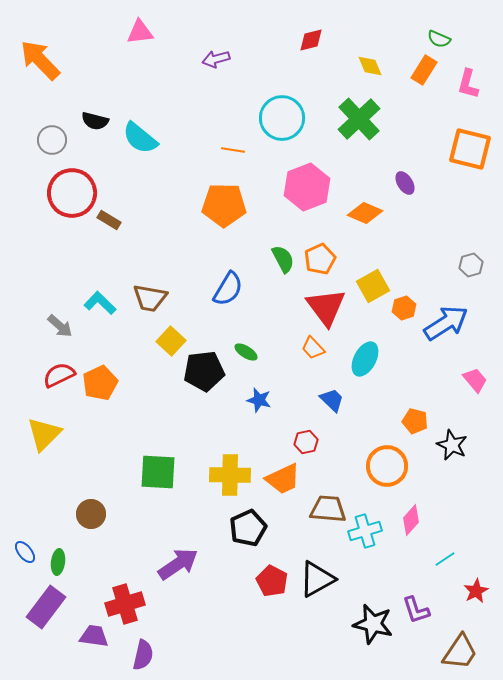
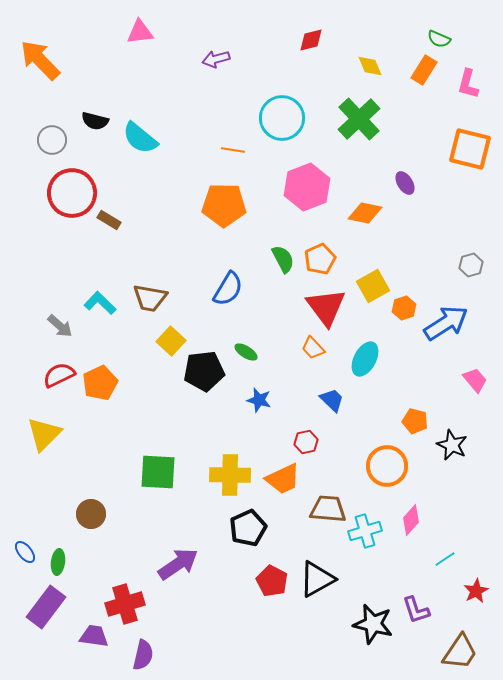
orange diamond at (365, 213): rotated 12 degrees counterclockwise
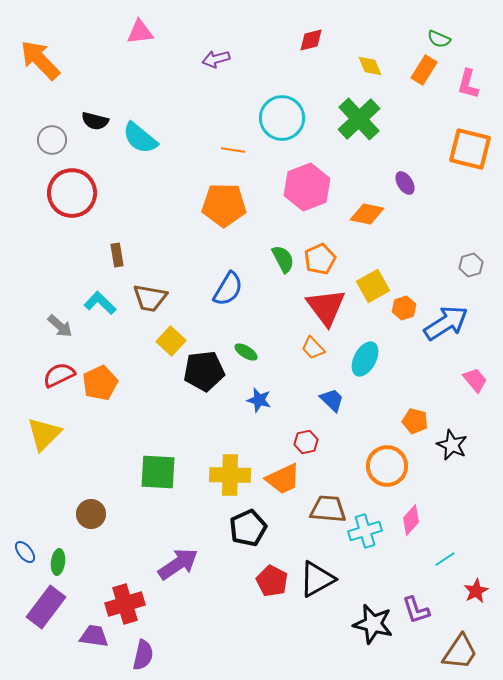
orange diamond at (365, 213): moved 2 px right, 1 px down
brown rectangle at (109, 220): moved 8 px right, 35 px down; rotated 50 degrees clockwise
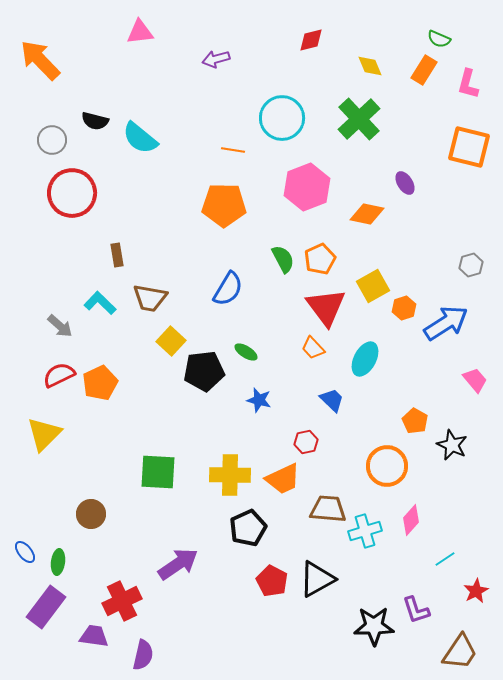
orange square at (470, 149): moved 1 px left, 2 px up
orange pentagon at (415, 421): rotated 15 degrees clockwise
red cross at (125, 604): moved 3 px left, 3 px up; rotated 9 degrees counterclockwise
black star at (373, 624): moved 1 px right, 2 px down; rotated 15 degrees counterclockwise
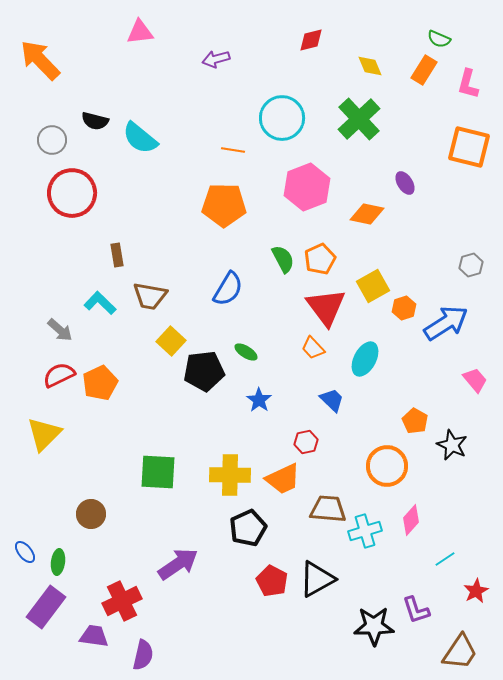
brown trapezoid at (150, 298): moved 2 px up
gray arrow at (60, 326): moved 4 px down
blue star at (259, 400): rotated 20 degrees clockwise
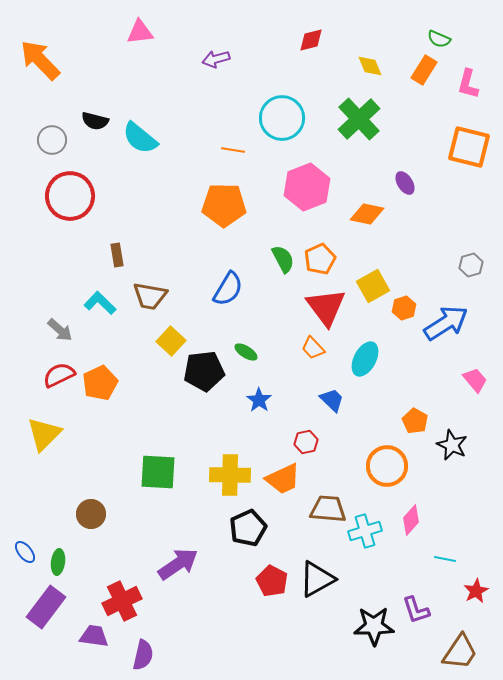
red circle at (72, 193): moved 2 px left, 3 px down
cyan line at (445, 559): rotated 45 degrees clockwise
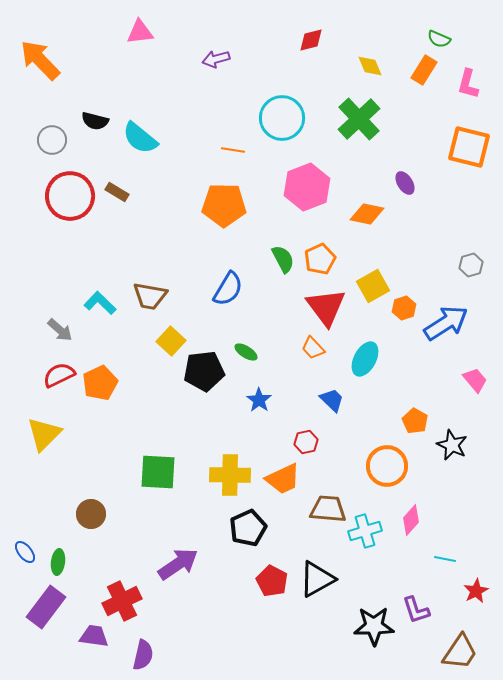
brown rectangle at (117, 255): moved 63 px up; rotated 50 degrees counterclockwise
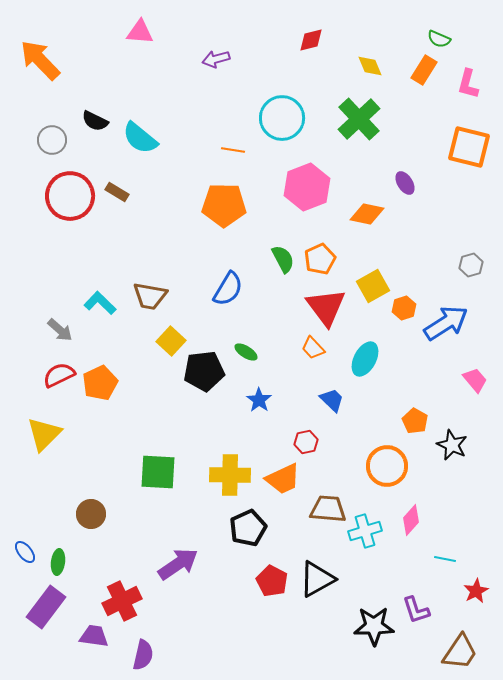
pink triangle at (140, 32): rotated 12 degrees clockwise
black semicircle at (95, 121): rotated 12 degrees clockwise
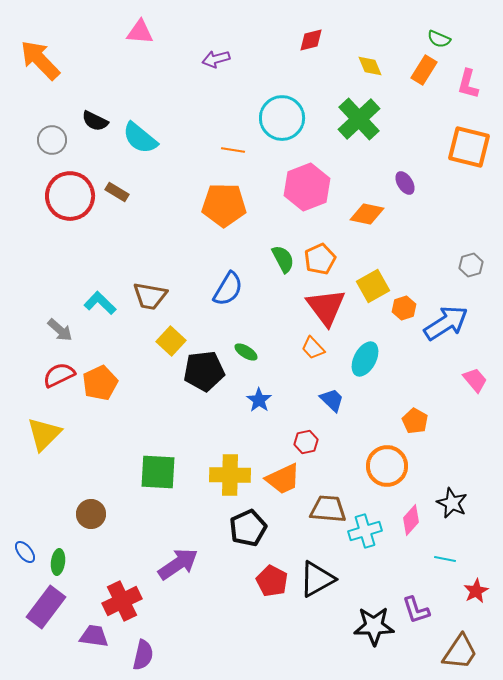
black star at (452, 445): moved 58 px down
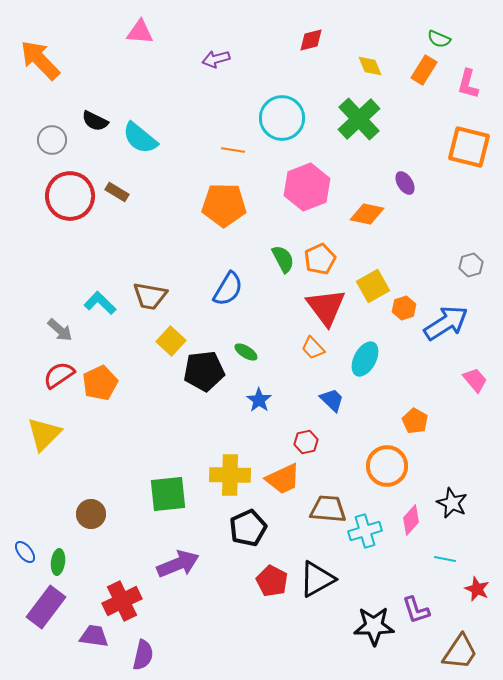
red semicircle at (59, 375): rotated 8 degrees counterclockwise
green square at (158, 472): moved 10 px right, 22 px down; rotated 9 degrees counterclockwise
purple arrow at (178, 564): rotated 12 degrees clockwise
red star at (476, 591): moved 1 px right, 2 px up; rotated 20 degrees counterclockwise
